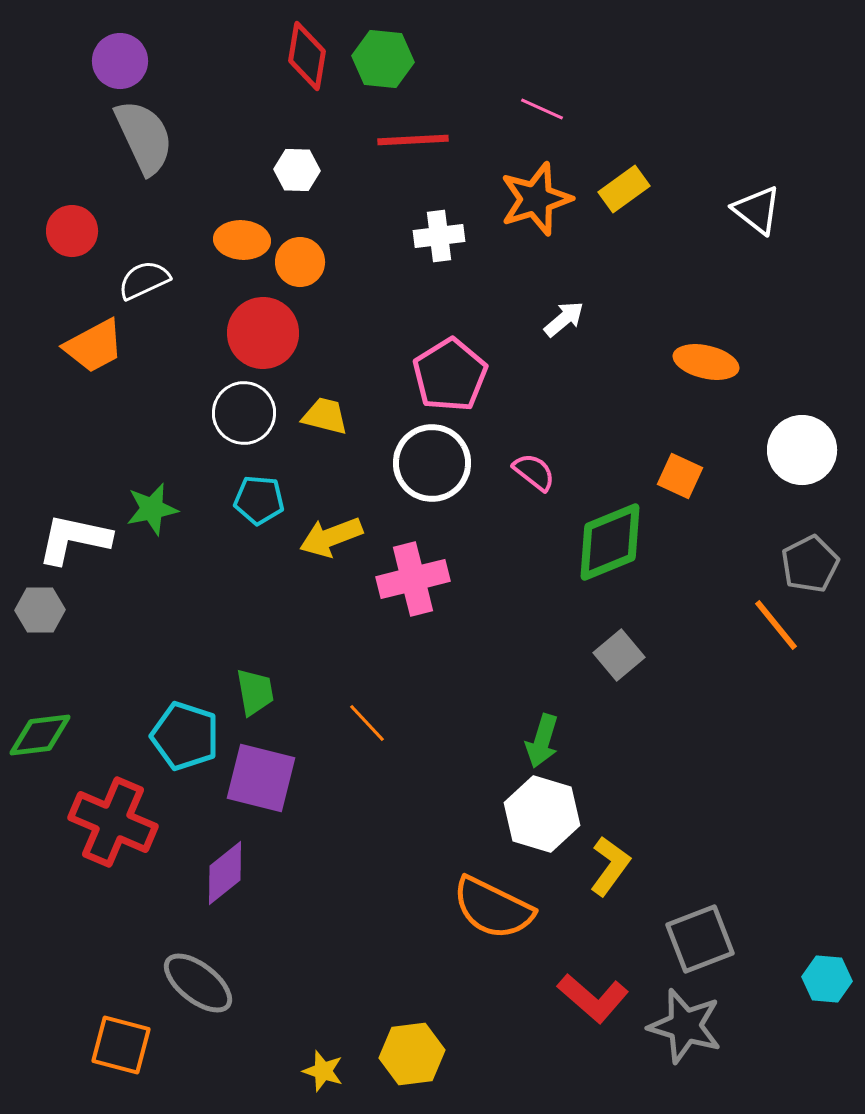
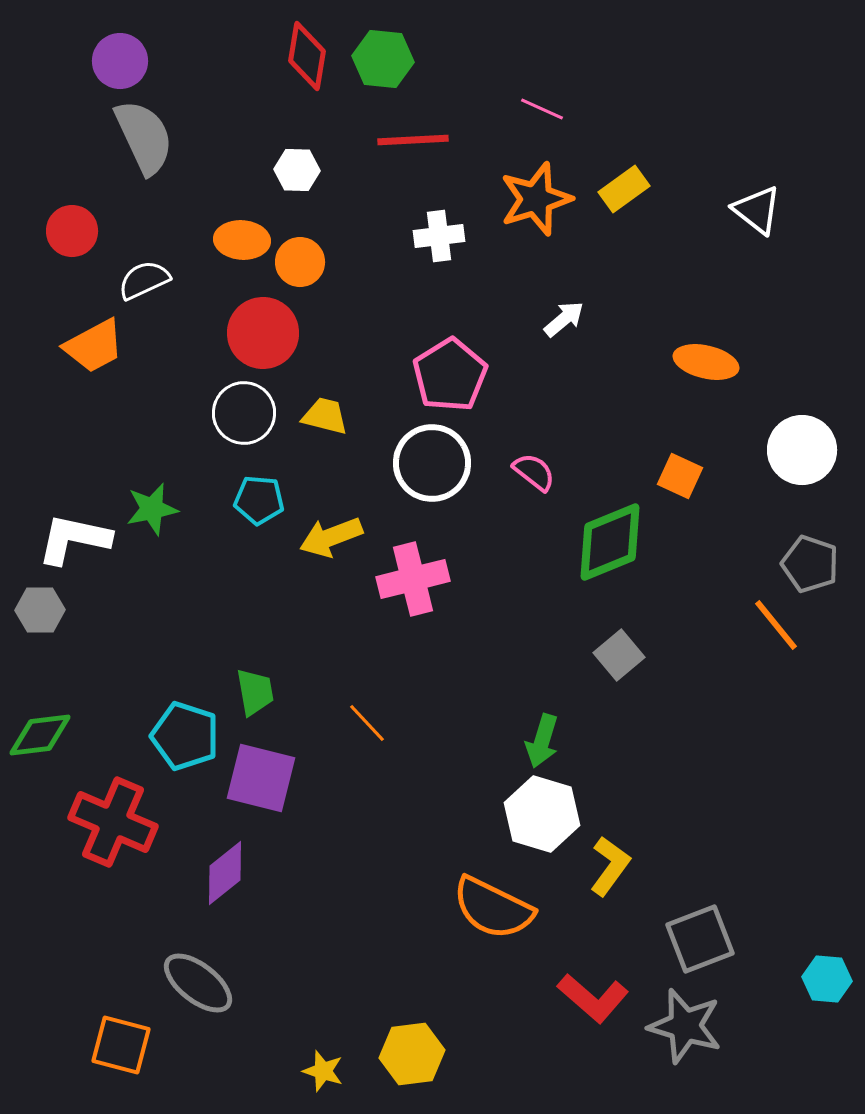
gray pentagon at (810, 564): rotated 26 degrees counterclockwise
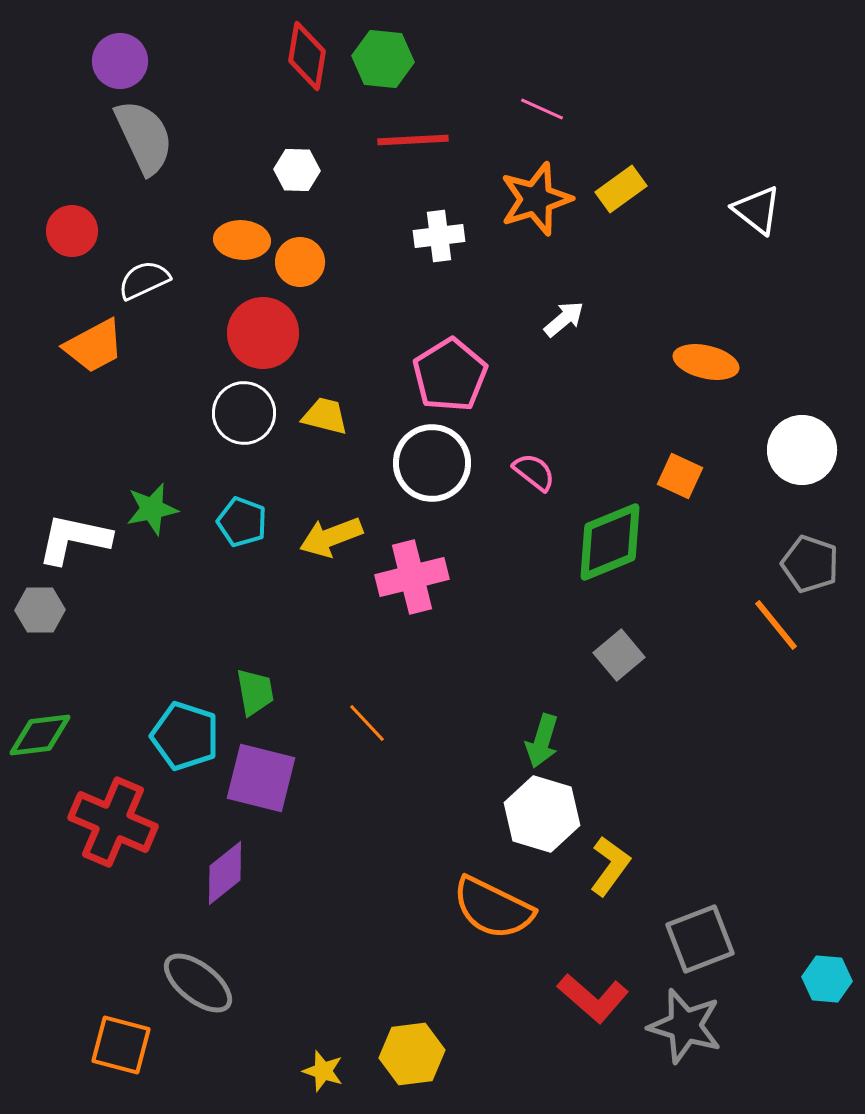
yellow rectangle at (624, 189): moved 3 px left
cyan pentagon at (259, 500): moved 17 px left, 22 px down; rotated 15 degrees clockwise
pink cross at (413, 579): moved 1 px left, 2 px up
